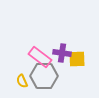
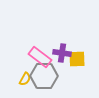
yellow semicircle: moved 3 px right, 2 px up; rotated 128 degrees counterclockwise
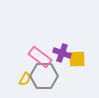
purple cross: rotated 12 degrees clockwise
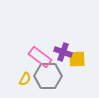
purple cross: moved 1 px right, 1 px up
gray hexagon: moved 4 px right
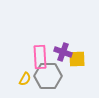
pink rectangle: rotated 50 degrees clockwise
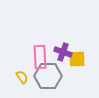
yellow semicircle: moved 3 px left, 2 px up; rotated 64 degrees counterclockwise
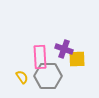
purple cross: moved 1 px right, 3 px up
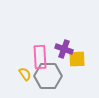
yellow semicircle: moved 3 px right, 3 px up
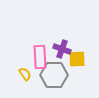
purple cross: moved 2 px left
gray hexagon: moved 6 px right, 1 px up
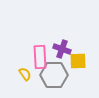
yellow square: moved 1 px right, 2 px down
